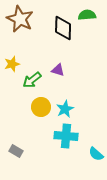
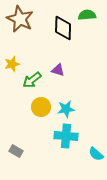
cyan star: moved 1 px right; rotated 18 degrees clockwise
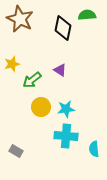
black diamond: rotated 10 degrees clockwise
purple triangle: moved 2 px right; rotated 16 degrees clockwise
cyan semicircle: moved 2 px left, 5 px up; rotated 42 degrees clockwise
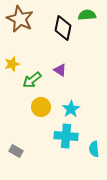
cyan star: moved 5 px right; rotated 24 degrees counterclockwise
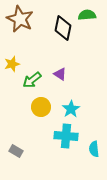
purple triangle: moved 4 px down
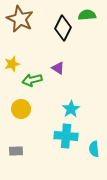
black diamond: rotated 15 degrees clockwise
purple triangle: moved 2 px left, 6 px up
green arrow: rotated 24 degrees clockwise
yellow circle: moved 20 px left, 2 px down
gray rectangle: rotated 32 degrees counterclockwise
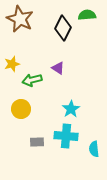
gray rectangle: moved 21 px right, 9 px up
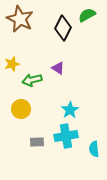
green semicircle: rotated 24 degrees counterclockwise
cyan star: moved 1 px left, 1 px down
cyan cross: rotated 15 degrees counterclockwise
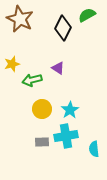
yellow circle: moved 21 px right
gray rectangle: moved 5 px right
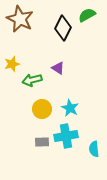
cyan star: moved 2 px up; rotated 12 degrees counterclockwise
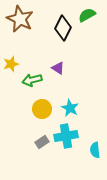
yellow star: moved 1 px left
gray rectangle: rotated 32 degrees counterclockwise
cyan semicircle: moved 1 px right, 1 px down
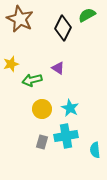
gray rectangle: rotated 40 degrees counterclockwise
